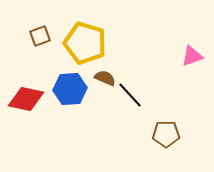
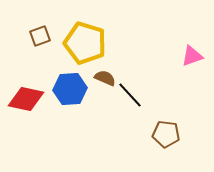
brown pentagon: rotated 8 degrees clockwise
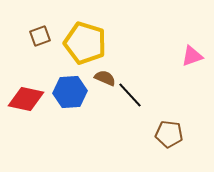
blue hexagon: moved 3 px down
brown pentagon: moved 3 px right
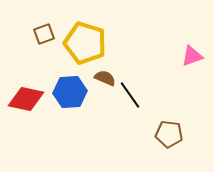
brown square: moved 4 px right, 2 px up
black line: rotated 8 degrees clockwise
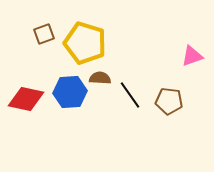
brown semicircle: moved 5 px left; rotated 20 degrees counterclockwise
brown pentagon: moved 33 px up
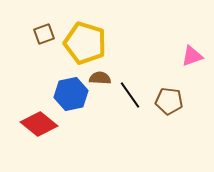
blue hexagon: moved 1 px right, 2 px down; rotated 8 degrees counterclockwise
red diamond: moved 13 px right, 25 px down; rotated 27 degrees clockwise
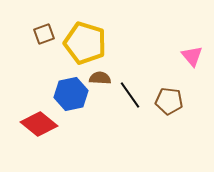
pink triangle: rotated 50 degrees counterclockwise
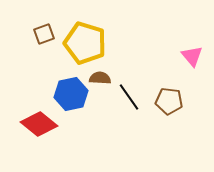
black line: moved 1 px left, 2 px down
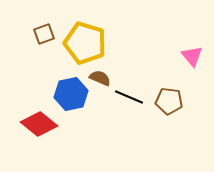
brown semicircle: rotated 20 degrees clockwise
black line: rotated 32 degrees counterclockwise
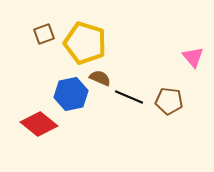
pink triangle: moved 1 px right, 1 px down
